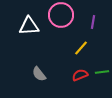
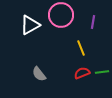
white triangle: moved 1 px right, 1 px up; rotated 25 degrees counterclockwise
yellow line: rotated 63 degrees counterclockwise
red semicircle: moved 2 px right, 2 px up
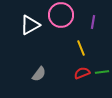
gray semicircle: rotated 105 degrees counterclockwise
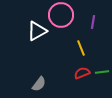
white triangle: moved 7 px right, 6 px down
gray semicircle: moved 10 px down
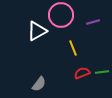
purple line: rotated 64 degrees clockwise
yellow line: moved 8 px left
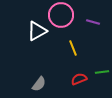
purple line: rotated 32 degrees clockwise
red semicircle: moved 3 px left, 6 px down
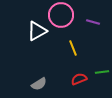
gray semicircle: rotated 21 degrees clockwise
